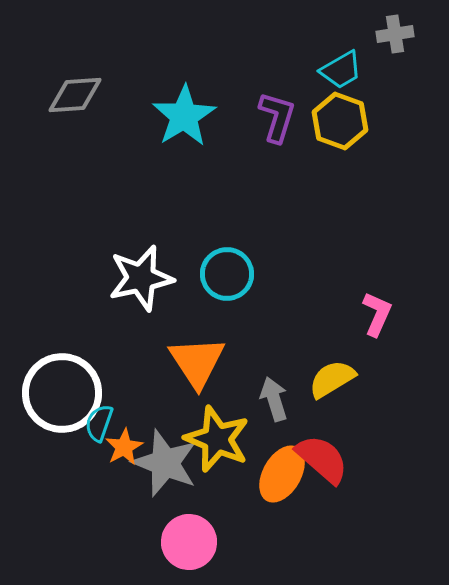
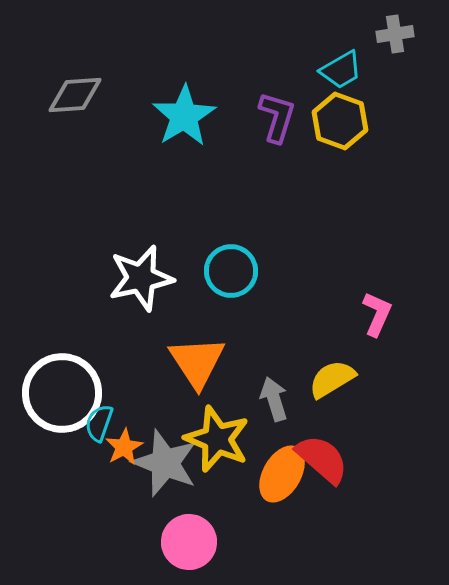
cyan circle: moved 4 px right, 3 px up
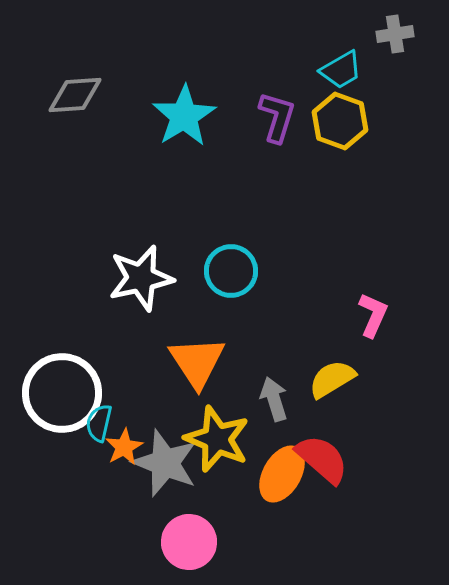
pink L-shape: moved 4 px left, 1 px down
cyan semicircle: rotated 6 degrees counterclockwise
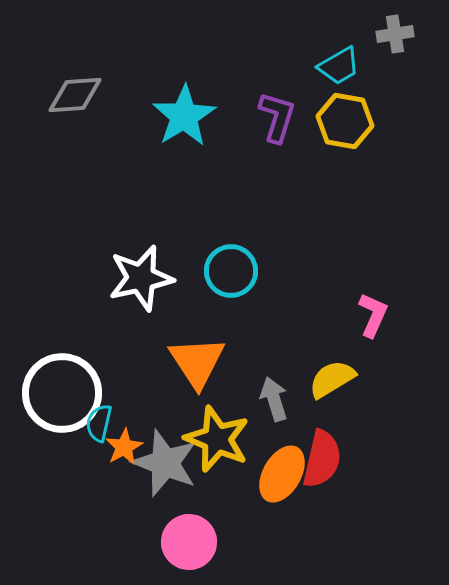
cyan trapezoid: moved 2 px left, 4 px up
yellow hexagon: moved 5 px right; rotated 10 degrees counterclockwise
red semicircle: rotated 62 degrees clockwise
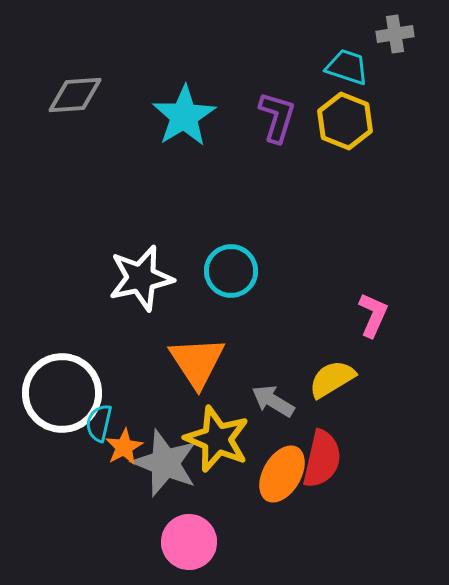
cyan trapezoid: moved 8 px right, 1 px down; rotated 132 degrees counterclockwise
yellow hexagon: rotated 12 degrees clockwise
gray arrow: moved 1 px left, 2 px down; rotated 42 degrees counterclockwise
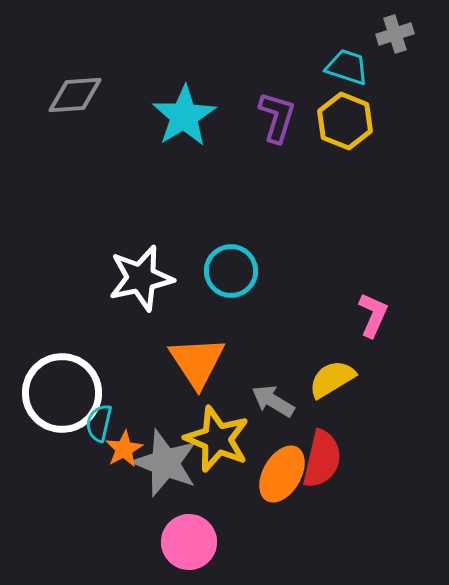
gray cross: rotated 9 degrees counterclockwise
orange star: moved 2 px down
